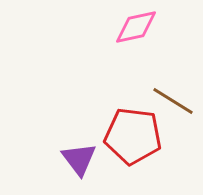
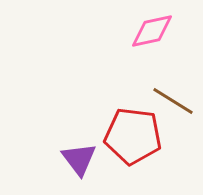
pink diamond: moved 16 px right, 4 px down
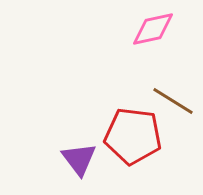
pink diamond: moved 1 px right, 2 px up
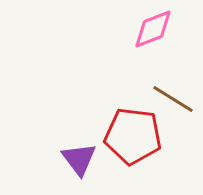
pink diamond: rotated 9 degrees counterclockwise
brown line: moved 2 px up
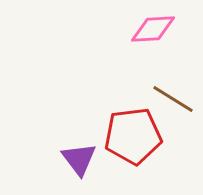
pink diamond: rotated 18 degrees clockwise
red pentagon: rotated 14 degrees counterclockwise
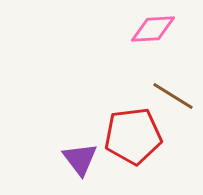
brown line: moved 3 px up
purple triangle: moved 1 px right
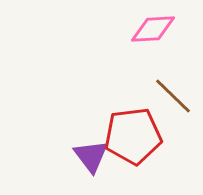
brown line: rotated 12 degrees clockwise
purple triangle: moved 11 px right, 3 px up
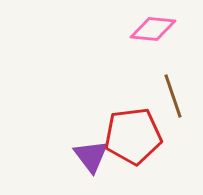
pink diamond: rotated 9 degrees clockwise
brown line: rotated 27 degrees clockwise
